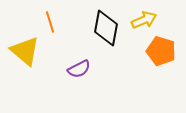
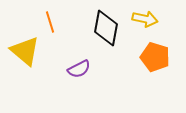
yellow arrow: moved 1 px right, 1 px up; rotated 35 degrees clockwise
orange pentagon: moved 6 px left, 6 px down
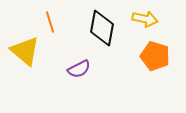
black diamond: moved 4 px left
orange pentagon: moved 1 px up
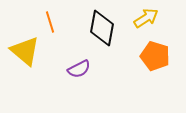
yellow arrow: moved 1 px right, 1 px up; rotated 45 degrees counterclockwise
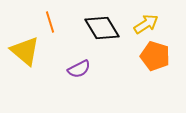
yellow arrow: moved 6 px down
black diamond: rotated 42 degrees counterclockwise
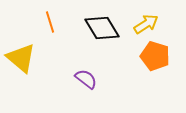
yellow triangle: moved 4 px left, 7 px down
purple semicircle: moved 7 px right, 10 px down; rotated 115 degrees counterclockwise
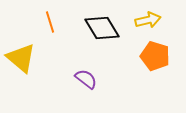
yellow arrow: moved 2 px right, 4 px up; rotated 20 degrees clockwise
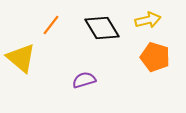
orange line: moved 1 px right, 3 px down; rotated 55 degrees clockwise
orange pentagon: moved 1 px down
purple semicircle: moved 2 px left, 1 px down; rotated 55 degrees counterclockwise
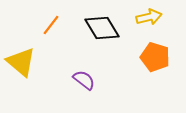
yellow arrow: moved 1 px right, 3 px up
yellow triangle: moved 4 px down
purple semicircle: rotated 55 degrees clockwise
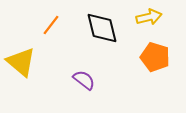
black diamond: rotated 18 degrees clockwise
